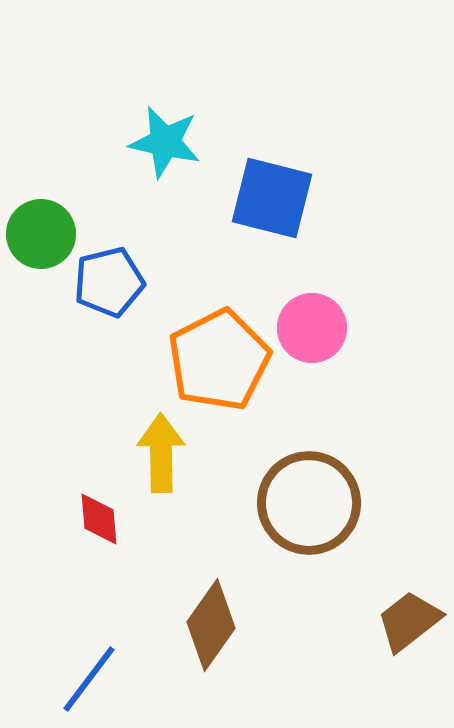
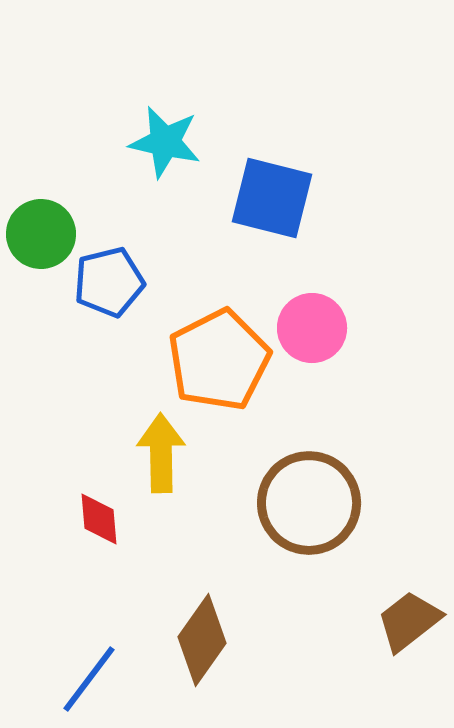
brown diamond: moved 9 px left, 15 px down
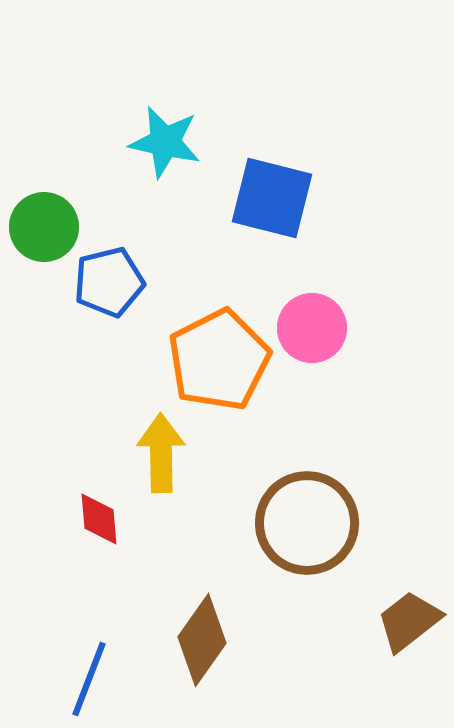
green circle: moved 3 px right, 7 px up
brown circle: moved 2 px left, 20 px down
blue line: rotated 16 degrees counterclockwise
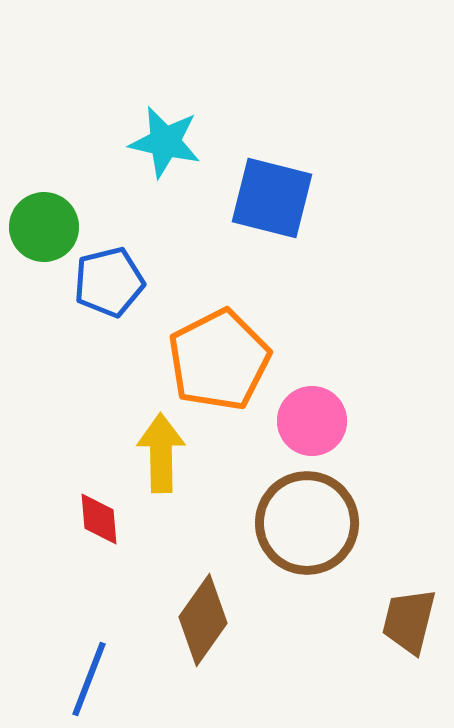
pink circle: moved 93 px down
brown trapezoid: rotated 38 degrees counterclockwise
brown diamond: moved 1 px right, 20 px up
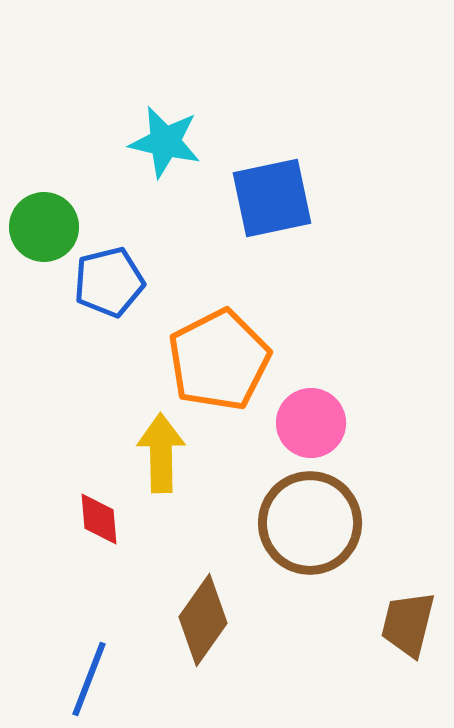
blue square: rotated 26 degrees counterclockwise
pink circle: moved 1 px left, 2 px down
brown circle: moved 3 px right
brown trapezoid: moved 1 px left, 3 px down
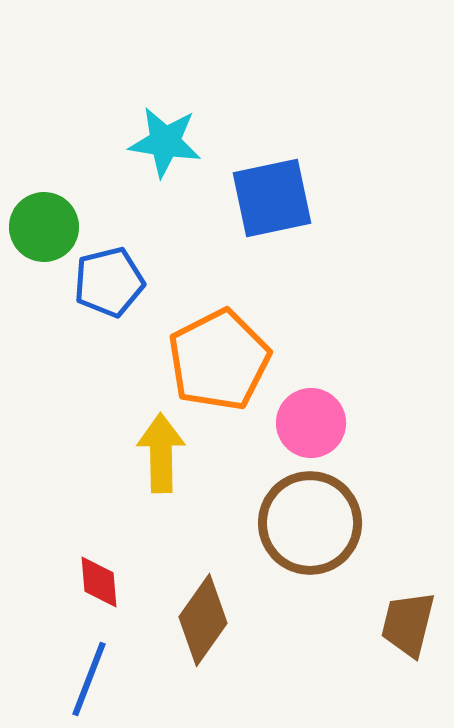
cyan star: rotated 4 degrees counterclockwise
red diamond: moved 63 px down
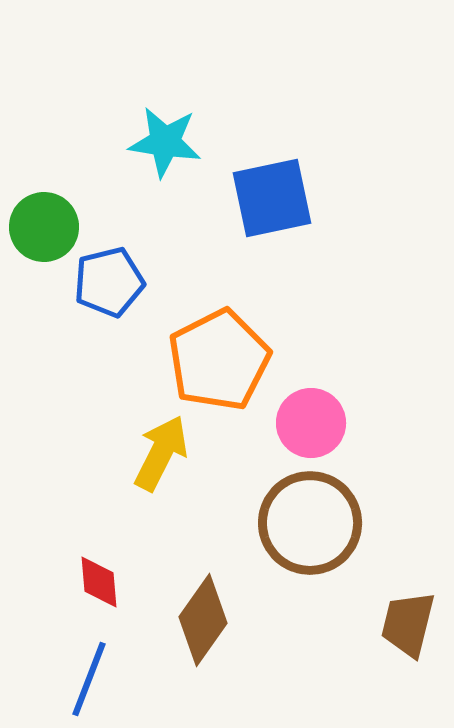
yellow arrow: rotated 28 degrees clockwise
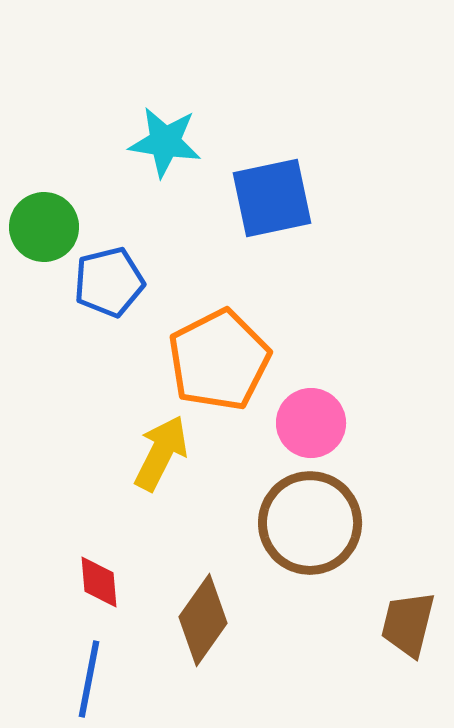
blue line: rotated 10 degrees counterclockwise
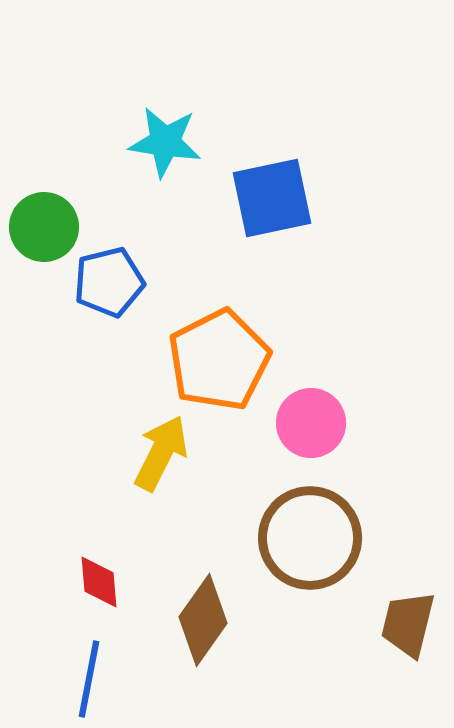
brown circle: moved 15 px down
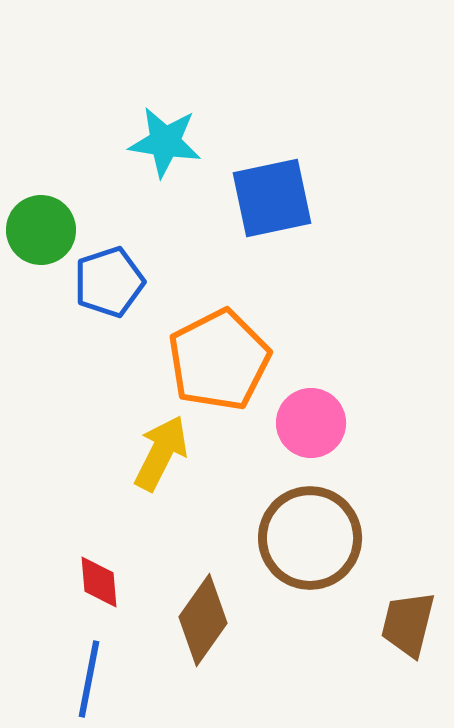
green circle: moved 3 px left, 3 px down
blue pentagon: rotated 4 degrees counterclockwise
